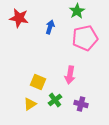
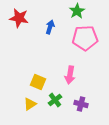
pink pentagon: rotated 10 degrees clockwise
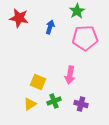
green cross: moved 1 px left, 1 px down; rotated 16 degrees clockwise
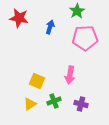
yellow square: moved 1 px left, 1 px up
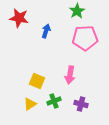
blue arrow: moved 4 px left, 4 px down
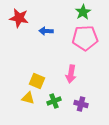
green star: moved 6 px right, 1 px down
blue arrow: rotated 104 degrees counterclockwise
pink arrow: moved 1 px right, 1 px up
yellow triangle: moved 2 px left, 6 px up; rotated 48 degrees clockwise
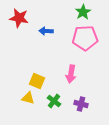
green cross: rotated 32 degrees counterclockwise
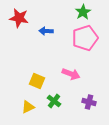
pink pentagon: rotated 15 degrees counterclockwise
pink arrow: rotated 78 degrees counterclockwise
yellow triangle: moved 9 px down; rotated 40 degrees counterclockwise
purple cross: moved 8 px right, 2 px up
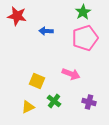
red star: moved 2 px left, 2 px up
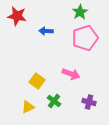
green star: moved 3 px left
yellow square: rotated 14 degrees clockwise
